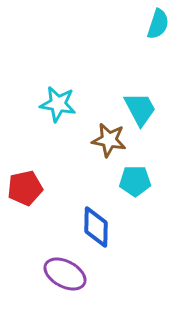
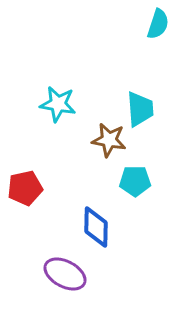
cyan trapezoid: rotated 24 degrees clockwise
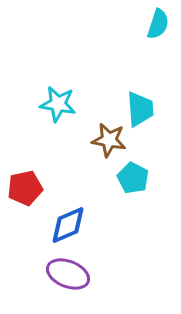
cyan pentagon: moved 2 px left, 3 px up; rotated 28 degrees clockwise
blue diamond: moved 28 px left, 2 px up; rotated 66 degrees clockwise
purple ellipse: moved 3 px right; rotated 6 degrees counterclockwise
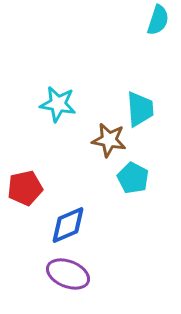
cyan semicircle: moved 4 px up
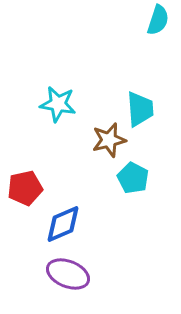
brown star: rotated 24 degrees counterclockwise
blue diamond: moved 5 px left, 1 px up
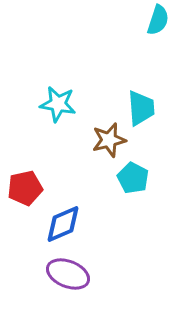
cyan trapezoid: moved 1 px right, 1 px up
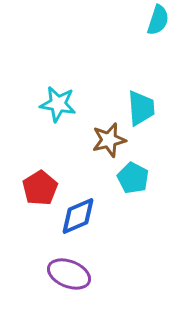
red pentagon: moved 15 px right; rotated 20 degrees counterclockwise
blue diamond: moved 15 px right, 8 px up
purple ellipse: moved 1 px right
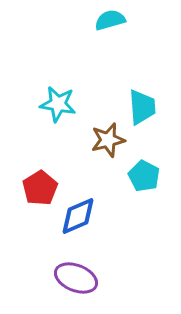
cyan semicircle: moved 48 px left; rotated 124 degrees counterclockwise
cyan trapezoid: moved 1 px right, 1 px up
brown star: moved 1 px left
cyan pentagon: moved 11 px right, 2 px up
purple ellipse: moved 7 px right, 4 px down
